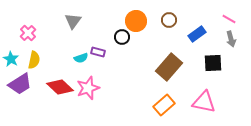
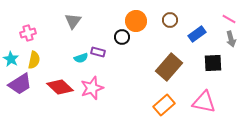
brown circle: moved 1 px right
pink cross: rotated 28 degrees clockwise
pink star: moved 4 px right
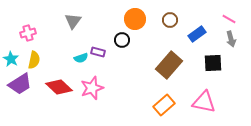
orange circle: moved 1 px left, 2 px up
black circle: moved 3 px down
brown rectangle: moved 2 px up
red diamond: moved 1 px left
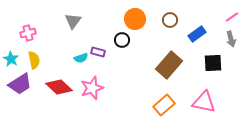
pink line: moved 3 px right, 2 px up; rotated 64 degrees counterclockwise
yellow semicircle: rotated 24 degrees counterclockwise
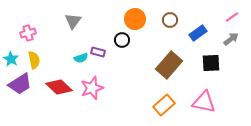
blue rectangle: moved 1 px right, 1 px up
gray arrow: rotated 112 degrees counterclockwise
black square: moved 2 px left
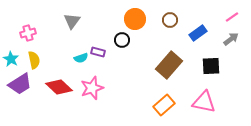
gray triangle: moved 1 px left
black square: moved 3 px down
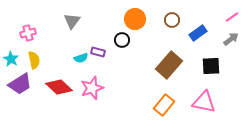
brown circle: moved 2 px right
orange rectangle: rotated 10 degrees counterclockwise
